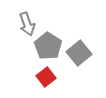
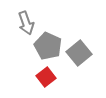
gray arrow: moved 1 px left, 1 px up
gray pentagon: rotated 8 degrees counterclockwise
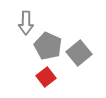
gray arrow: rotated 20 degrees clockwise
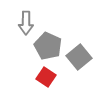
gray square: moved 4 px down
red square: rotated 18 degrees counterclockwise
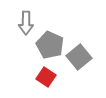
gray pentagon: moved 2 px right, 1 px up
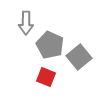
red square: rotated 12 degrees counterclockwise
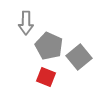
gray pentagon: moved 1 px left, 1 px down
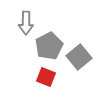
gray pentagon: rotated 20 degrees clockwise
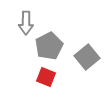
gray square: moved 8 px right
